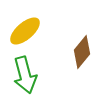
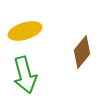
yellow ellipse: rotated 24 degrees clockwise
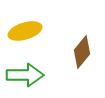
green arrow: rotated 75 degrees counterclockwise
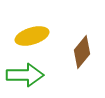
yellow ellipse: moved 7 px right, 5 px down
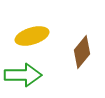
green arrow: moved 2 px left
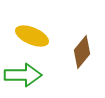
yellow ellipse: rotated 40 degrees clockwise
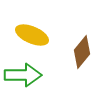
yellow ellipse: moved 1 px up
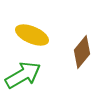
green arrow: rotated 30 degrees counterclockwise
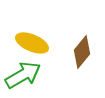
yellow ellipse: moved 8 px down
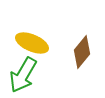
green arrow: rotated 150 degrees clockwise
